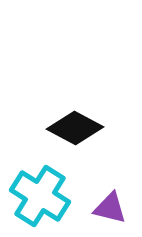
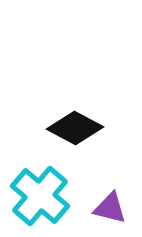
cyan cross: rotated 8 degrees clockwise
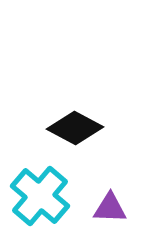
purple triangle: rotated 12 degrees counterclockwise
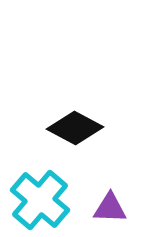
cyan cross: moved 4 px down
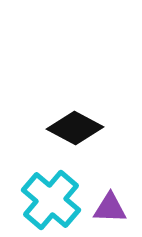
cyan cross: moved 11 px right
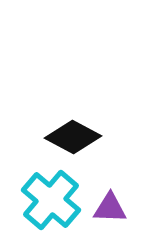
black diamond: moved 2 px left, 9 px down
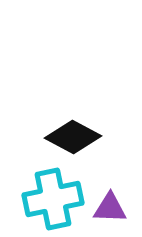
cyan cross: moved 2 px right, 1 px up; rotated 38 degrees clockwise
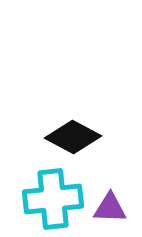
cyan cross: rotated 6 degrees clockwise
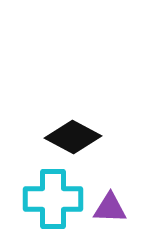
cyan cross: rotated 6 degrees clockwise
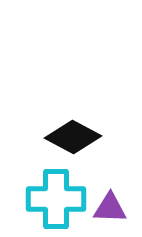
cyan cross: moved 3 px right
